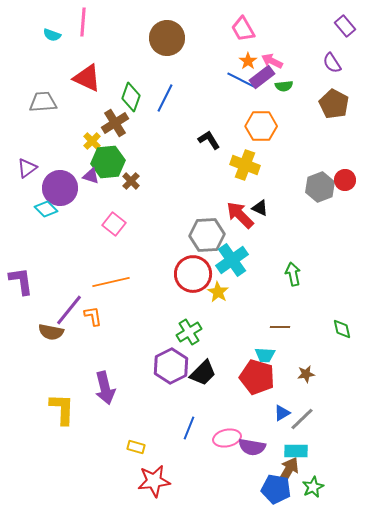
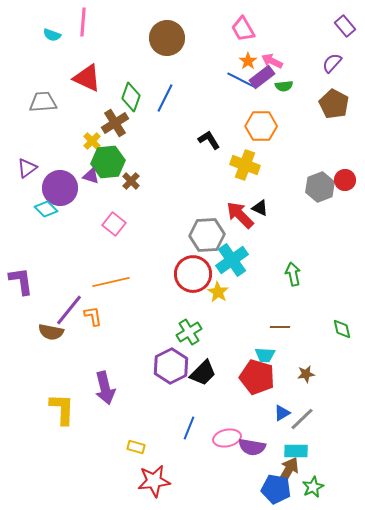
purple semicircle at (332, 63): rotated 75 degrees clockwise
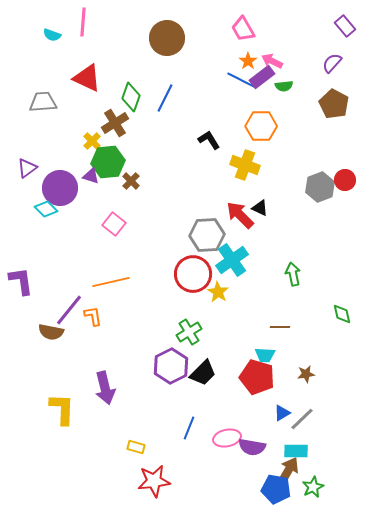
green diamond at (342, 329): moved 15 px up
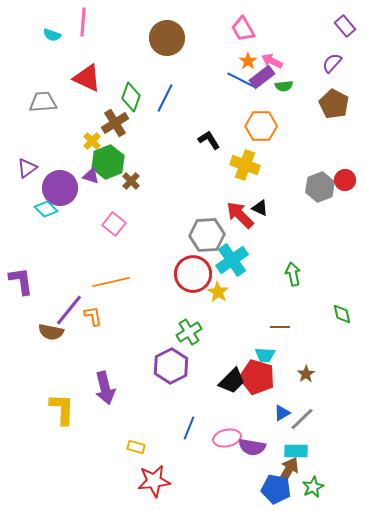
green hexagon at (108, 162): rotated 16 degrees counterclockwise
black trapezoid at (203, 373): moved 29 px right, 8 px down
brown star at (306, 374): rotated 24 degrees counterclockwise
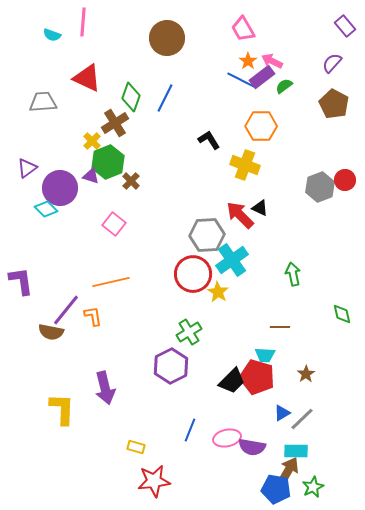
green semicircle at (284, 86): rotated 150 degrees clockwise
purple line at (69, 310): moved 3 px left
blue line at (189, 428): moved 1 px right, 2 px down
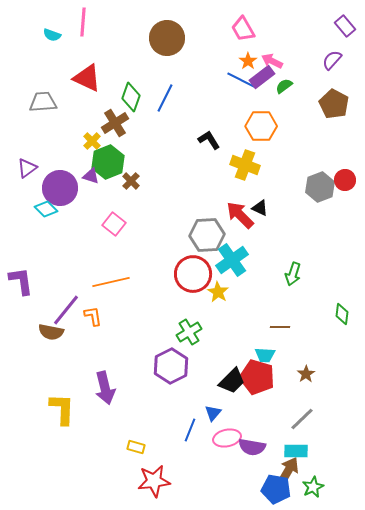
purple semicircle at (332, 63): moved 3 px up
green arrow at (293, 274): rotated 150 degrees counterclockwise
green diamond at (342, 314): rotated 20 degrees clockwise
blue triangle at (282, 413): moved 69 px left; rotated 18 degrees counterclockwise
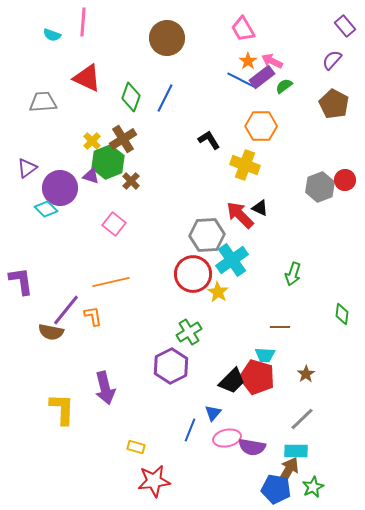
brown cross at (115, 123): moved 8 px right, 16 px down
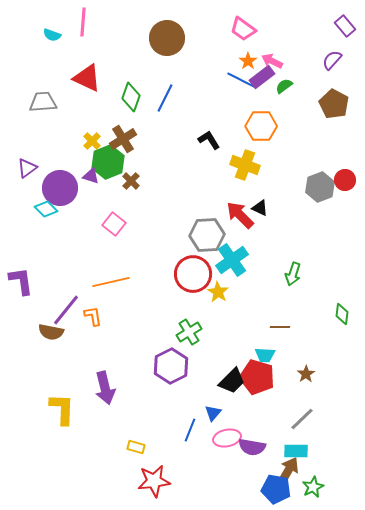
pink trapezoid at (243, 29): rotated 24 degrees counterclockwise
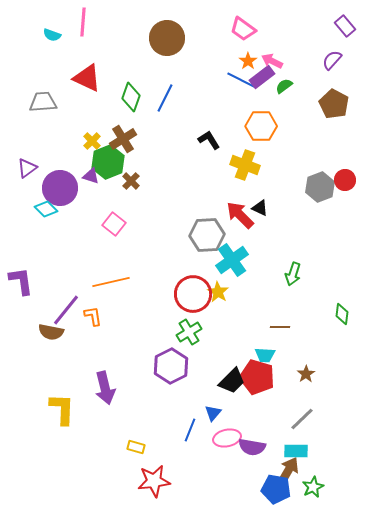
red circle at (193, 274): moved 20 px down
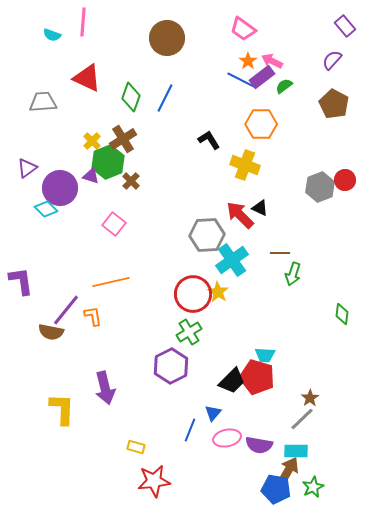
orange hexagon at (261, 126): moved 2 px up
brown line at (280, 327): moved 74 px up
brown star at (306, 374): moved 4 px right, 24 px down
purple semicircle at (252, 447): moved 7 px right, 2 px up
